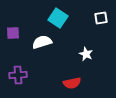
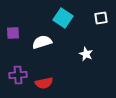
cyan square: moved 5 px right
red semicircle: moved 28 px left
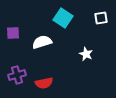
purple cross: moved 1 px left; rotated 12 degrees counterclockwise
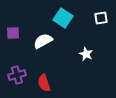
white semicircle: moved 1 px right, 1 px up; rotated 12 degrees counterclockwise
red semicircle: rotated 84 degrees clockwise
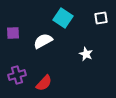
red semicircle: rotated 120 degrees counterclockwise
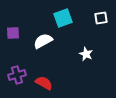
cyan square: rotated 36 degrees clockwise
red semicircle: rotated 102 degrees counterclockwise
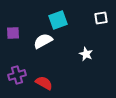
cyan square: moved 5 px left, 2 px down
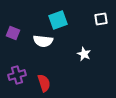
white square: moved 1 px down
purple square: rotated 24 degrees clockwise
white semicircle: rotated 144 degrees counterclockwise
white star: moved 2 px left
red semicircle: rotated 42 degrees clockwise
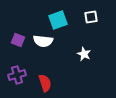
white square: moved 10 px left, 2 px up
purple square: moved 5 px right, 7 px down
red semicircle: moved 1 px right
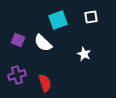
white semicircle: moved 2 px down; rotated 36 degrees clockwise
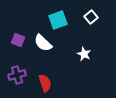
white square: rotated 32 degrees counterclockwise
